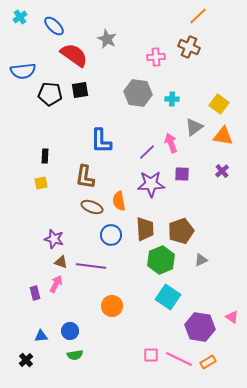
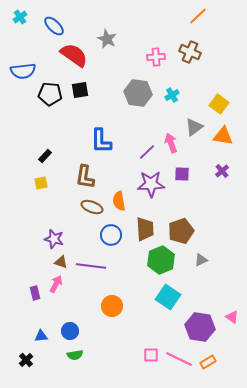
brown cross at (189, 47): moved 1 px right, 5 px down
cyan cross at (172, 99): moved 4 px up; rotated 32 degrees counterclockwise
black rectangle at (45, 156): rotated 40 degrees clockwise
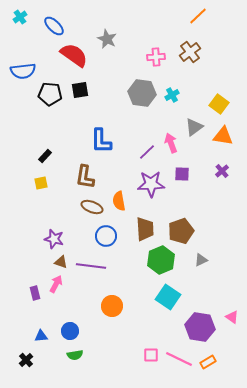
brown cross at (190, 52): rotated 30 degrees clockwise
gray hexagon at (138, 93): moved 4 px right
blue circle at (111, 235): moved 5 px left, 1 px down
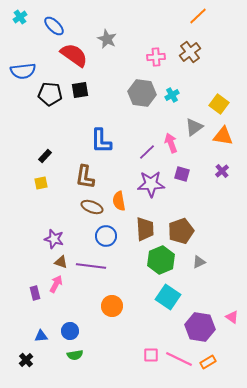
purple square at (182, 174): rotated 14 degrees clockwise
gray triangle at (201, 260): moved 2 px left, 2 px down
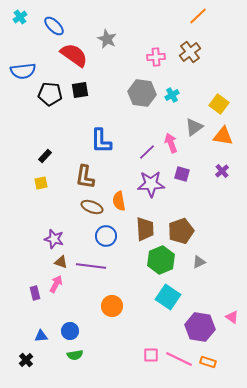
orange rectangle at (208, 362): rotated 49 degrees clockwise
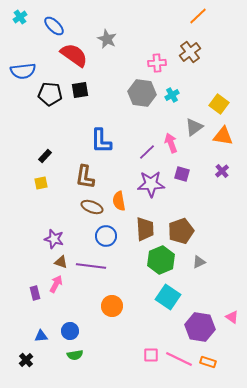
pink cross at (156, 57): moved 1 px right, 6 px down
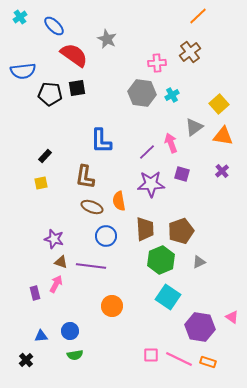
black square at (80, 90): moved 3 px left, 2 px up
yellow square at (219, 104): rotated 12 degrees clockwise
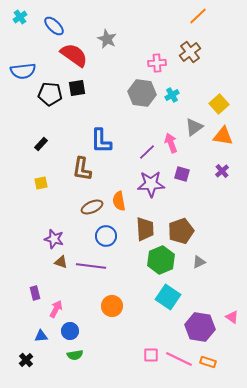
black rectangle at (45, 156): moved 4 px left, 12 px up
brown L-shape at (85, 177): moved 3 px left, 8 px up
brown ellipse at (92, 207): rotated 45 degrees counterclockwise
pink arrow at (56, 284): moved 25 px down
